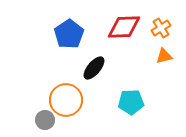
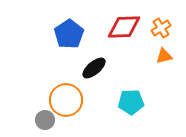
black ellipse: rotated 10 degrees clockwise
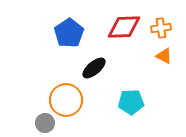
orange cross: rotated 24 degrees clockwise
blue pentagon: moved 1 px up
orange triangle: rotated 42 degrees clockwise
gray circle: moved 3 px down
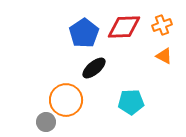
orange cross: moved 1 px right, 3 px up; rotated 12 degrees counterclockwise
blue pentagon: moved 15 px right
gray circle: moved 1 px right, 1 px up
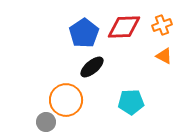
black ellipse: moved 2 px left, 1 px up
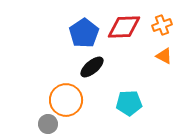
cyan pentagon: moved 2 px left, 1 px down
gray circle: moved 2 px right, 2 px down
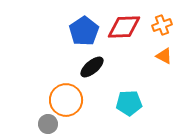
blue pentagon: moved 2 px up
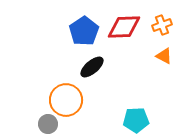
cyan pentagon: moved 7 px right, 17 px down
